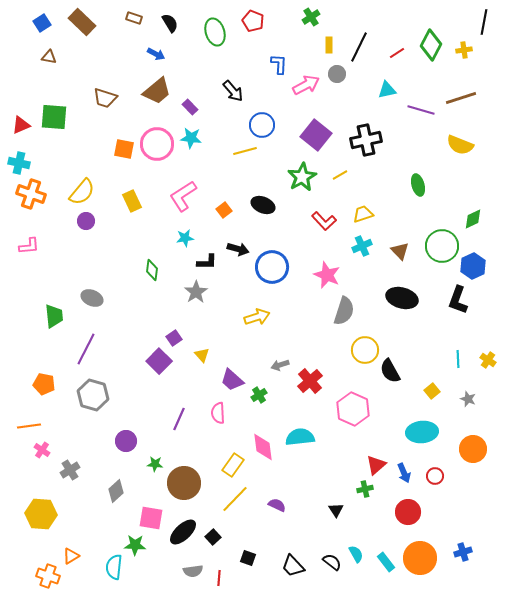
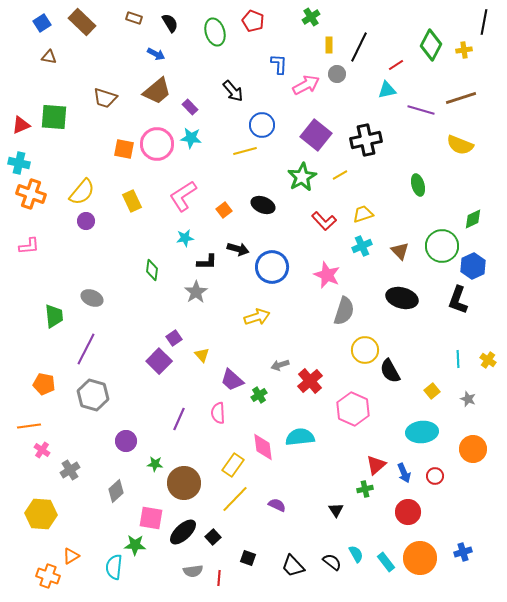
red line at (397, 53): moved 1 px left, 12 px down
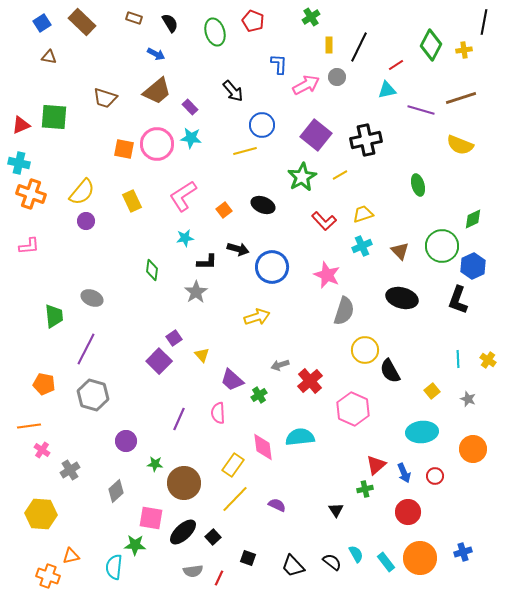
gray circle at (337, 74): moved 3 px down
orange triangle at (71, 556): rotated 18 degrees clockwise
red line at (219, 578): rotated 21 degrees clockwise
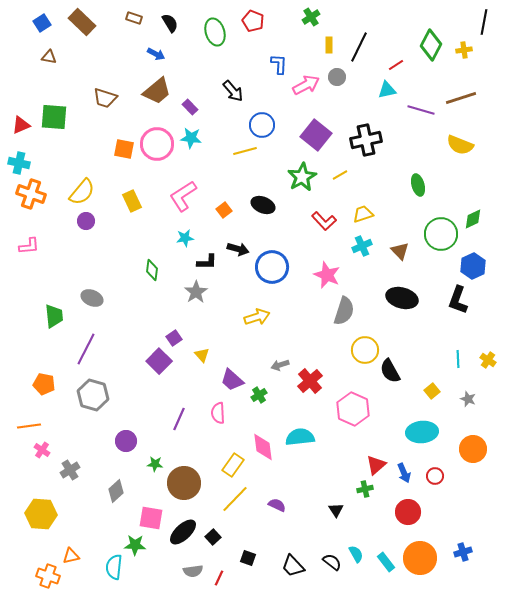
green circle at (442, 246): moved 1 px left, 12 px up
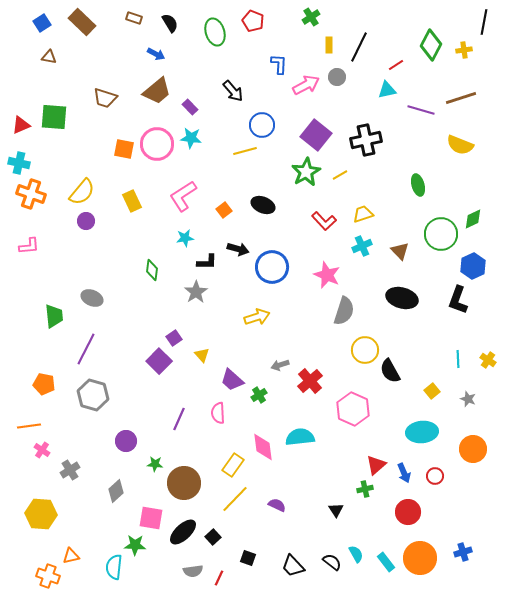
green star at (302, 177): moved 4 px right, 5 px up
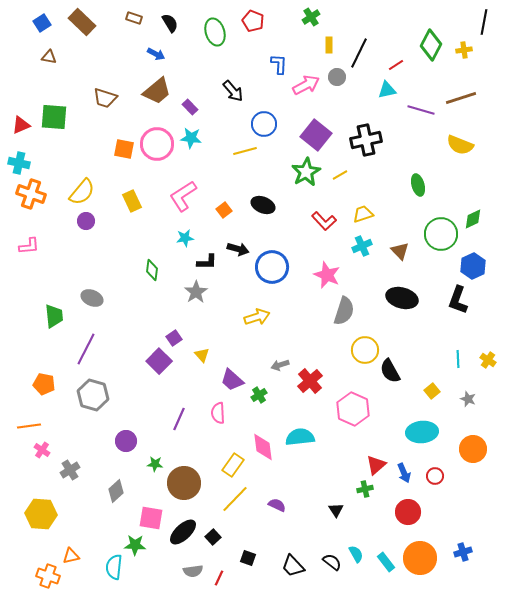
black line at (359, 47): moved 6 px down
blue circle at (262, 125): moved 2 px right, 1 px up
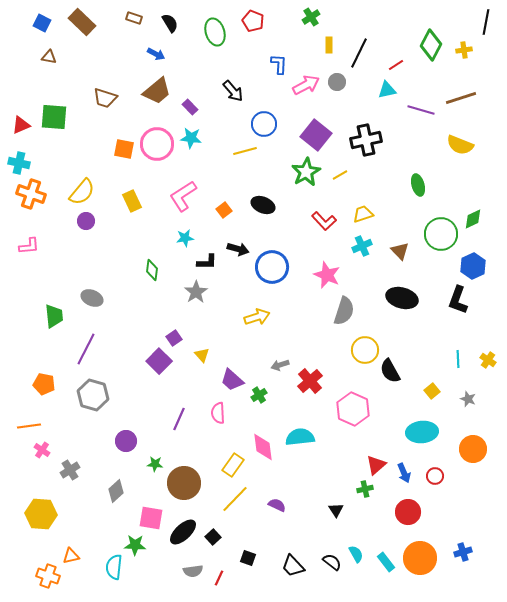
black line at (484, 22): moved 2 px right
blue square at (42, 23): rotated 30 degrees counterclockwise
gray circle at (337, 77): moved 5 px down
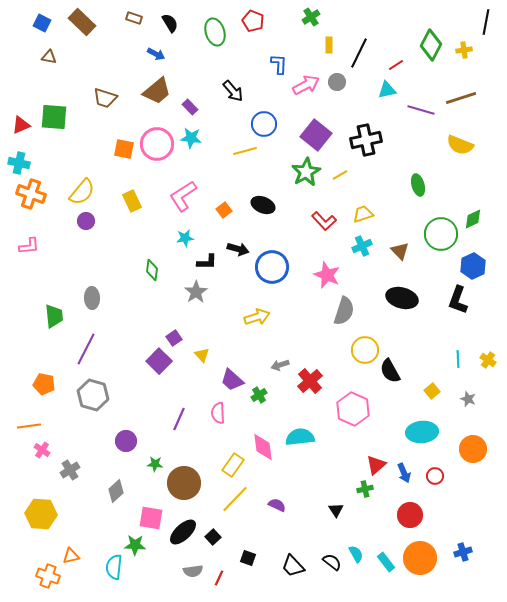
gray ellipse at (92, 298): rotated 65 degrees clockwise
red circle at (408, 512): moved 2 px right, 3 px down
